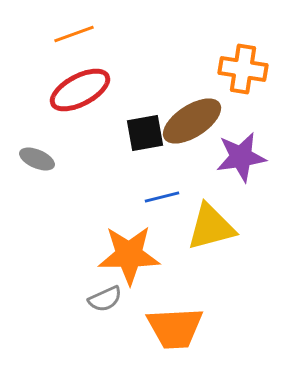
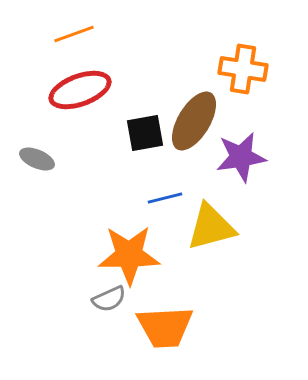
red ellipse: rotated 8 degrees clockwise
brown ellipse: moved 2 px right; rotated 26 degrees counterclockwise
blue line: moved 3 px right, 1 px down
gray semicircle: moved 4 px right
orange trapezoid: moved 10 px left, 1 px up
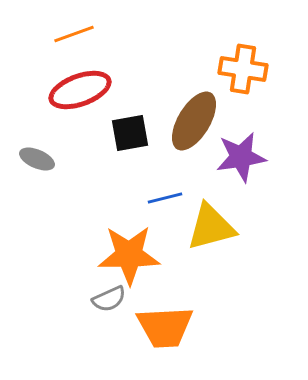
black square: moved 15 px left
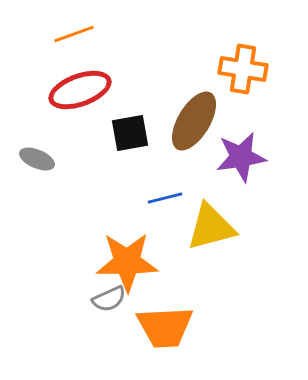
orange star: moved 2 px left, 7 px down
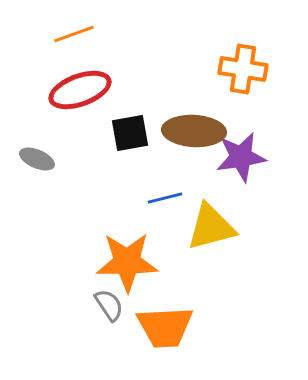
brown ellipse: moved 10 px down; rotated 62 degrees clockwise
gray semicircle: moved 6 px down; rotated 100 degrees counterclockwise
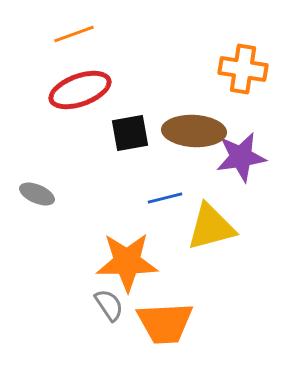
gray ellipse: moved 35 px down
orange trapezoid: moved 4 px up
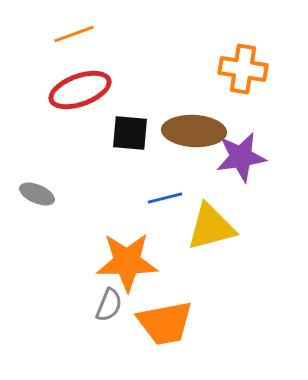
black square: rotated 15 degrees clockwise
gray semicircle: rotated 56 degrees clockwise
orange trapezoid: rotated 8 degrees counterclockwise
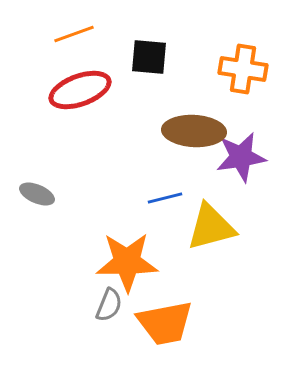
black square: moved 19 px right, 76 px up
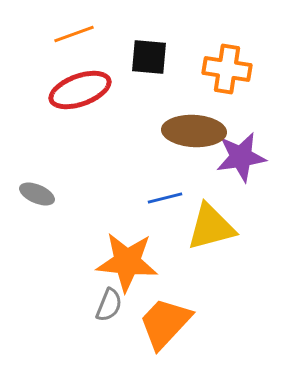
orange cross: moved 16 px left
orange star: rotated 6 degrees clockwise
orange trapezoid: rotated 144 degrees clockwise
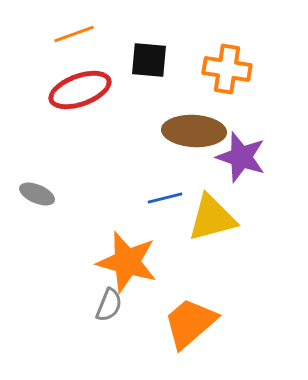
black square: moved 3 px down
purple star: rotated 27 degrees clockwise
yellow triangle: moved 1 px right, 9 px up
orange star: rotated 10 degrees clockwise
orange trapezoid: moved 25 px right; rotated 6 degrees clockwise
